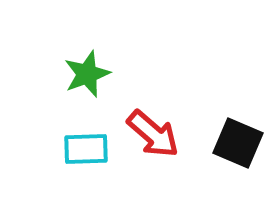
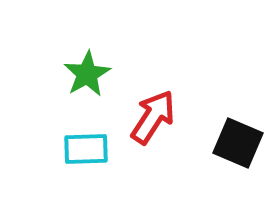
green star: rotated 9 degrees counterclockwise
red arrow: moved 17 px up; rotated 98 degrees counterclockwise
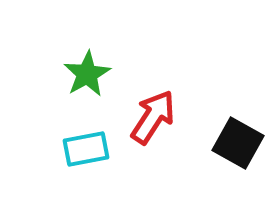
black square: rotated 6 degrees clockwise
cyan rectangle: rotated 9 degrees counterclockwise
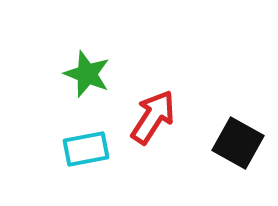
green star: rotated 21 degrees counterclockwise
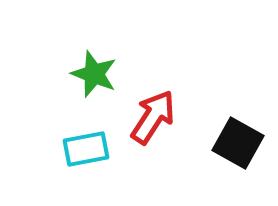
green star: moved 7 px right
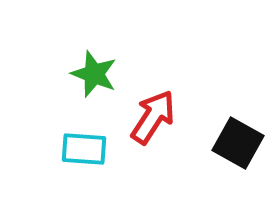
cyan rectangle: moved 2 px left; rotated 15 degrees clockwise
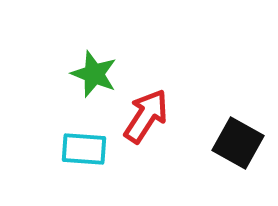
red arrow: moved 7 px left, 1 px up
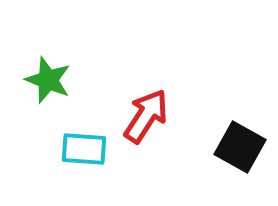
green star: moved 46 px left, 6 px down
black square: moved 2 px right, 4 px down
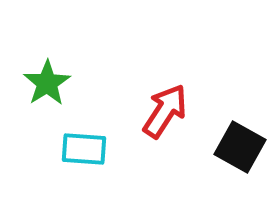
green star: moved 1 px left, 3 px down; rotated 18 degrees clockwise
red arrow: moved 19 px right, 5 px up
